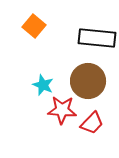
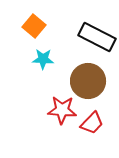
black rectangle: moved 1 px up; rotated 21 degrees clockwise
cyan star: moved 26 px up; rotated 20 degrees counterclockwise
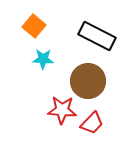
black rectangle: moved 1 px up
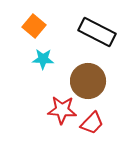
black rectangle: moved 4 px up
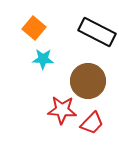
orange square: moved 2 px down
